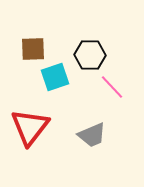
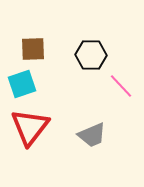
black hexagon: moved 1 px right
cyan square: moved 33 px left, 7 px down
pink line: moved 9 px right, 1 px up
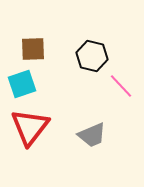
black hexagon: moved 1 px right, 1 px down; rotated 12 degrees clockwise
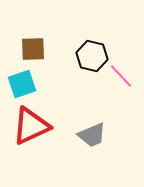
pink line: moved 10 px up
red triangle: moved 1 px right, 1 px up; rotated 27 degrees clockwise
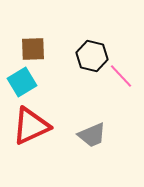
cyan square: moved 2 px up; rotated 12 degrees counterclockwise
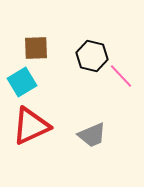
brown square: moved 3 px right, 1 px up
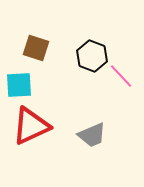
brown square: rotated 20 degrees clockwise
black hexagon: rotated 8 degrees clockwise
cyan square: moved 3 px left, 3 px down; rotated 28 degrees clockwise
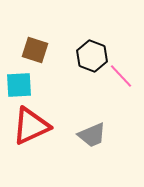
brown square: moved 1 px left, 2 px down
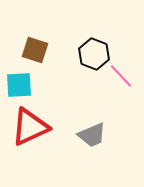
black hexagon: moved 2 px right, 2 px up
red triangle: moved 1 px left, 1 px down
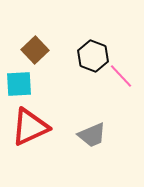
brown square: rotated 28 degrees clockwise
black hexagon: moved 1 px left, 2 px down
cyan square: moved 1 px up
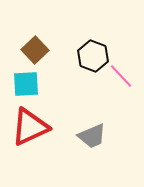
cyan square: moved 7 px right
gray trapezoid: moved 1 px down
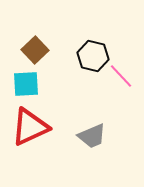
black hexagon: rotated 8 degrees counterclockwise
